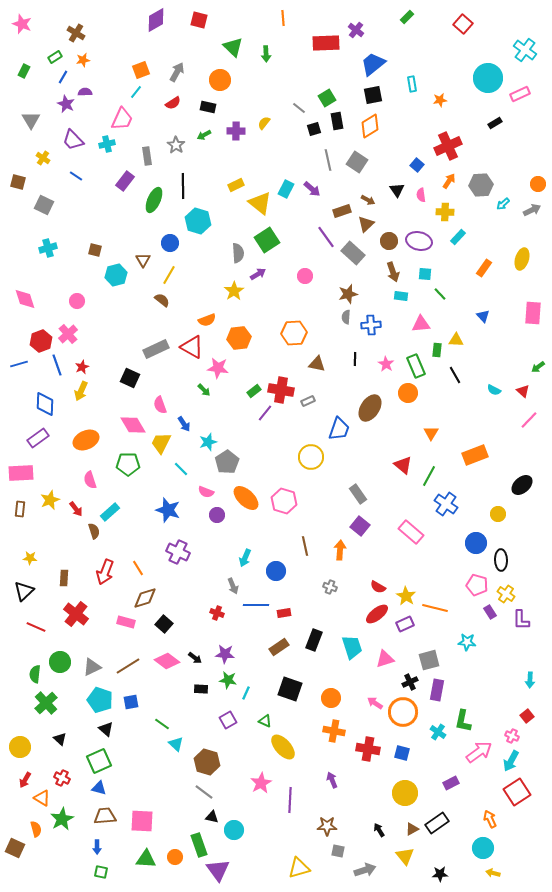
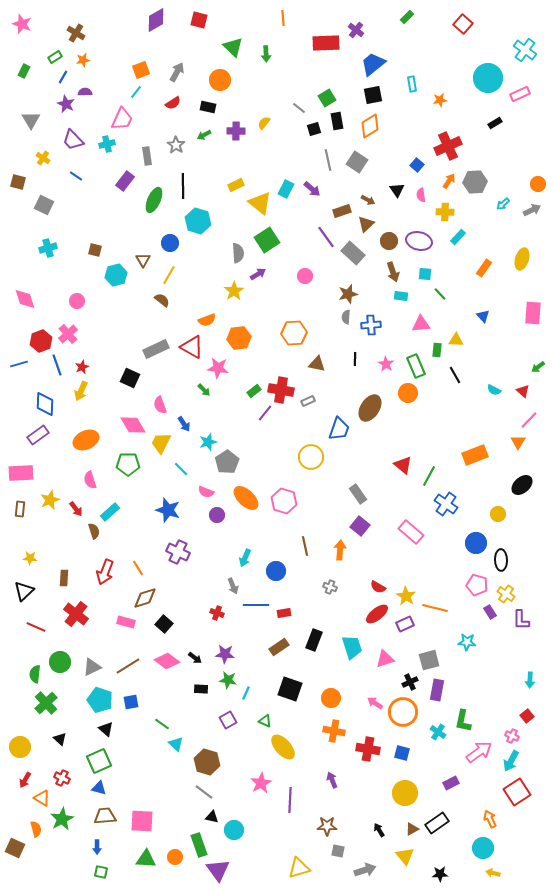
gray hexagon at (481, 185): moved 6 px left, 3 px up
orange triangle at (431, 433): moved 87 px right, 9 px down
purple rectangle at (38, 438): moved 3 px up
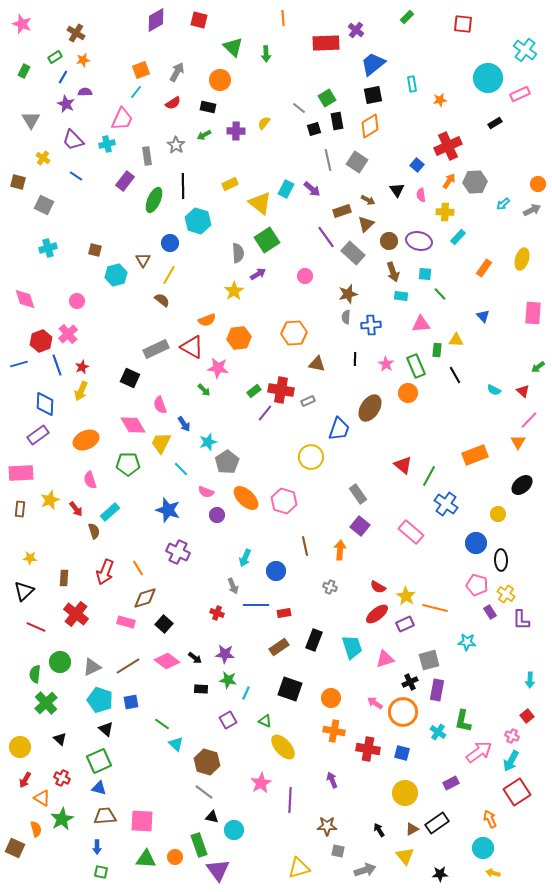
red square at (463, 24): rotated 36 degrees counterclockwise
yellow rectangle at (236, 185): moved 6 px left, 1 px up
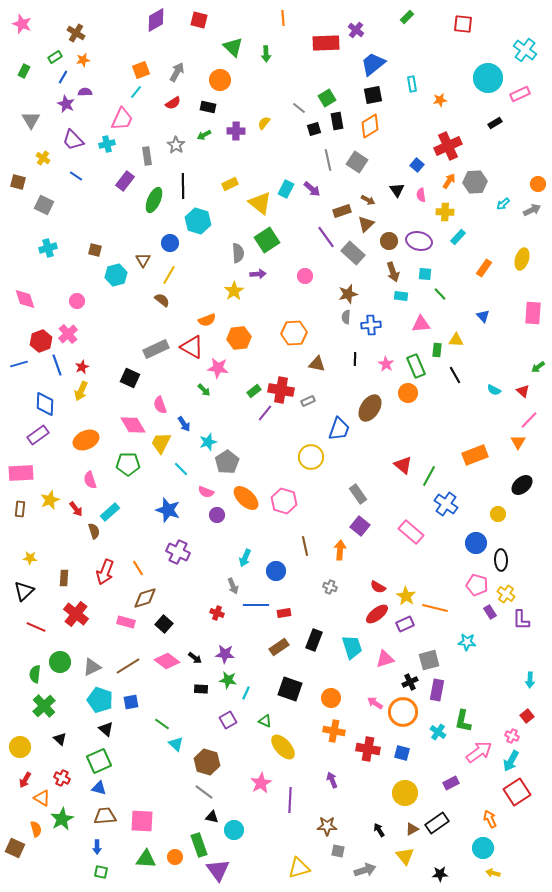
purple arrow at (258, 274): rotated 28 degrees clockwise
green cross at (46, 703): moved 2 px left, 3 px down
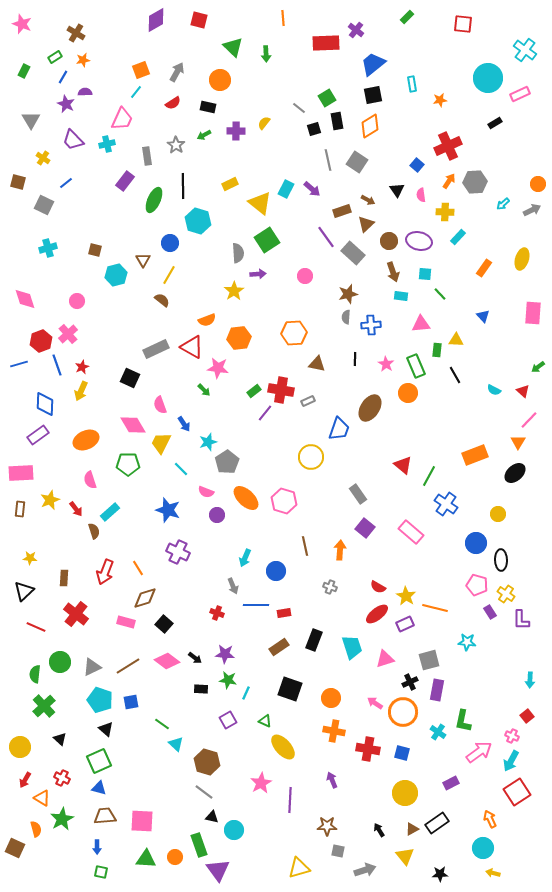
blue line at (76, 176): moved 10 px left, 7 px down; rotated 72 degrees counterclockwise
black ellipse at (522, 485): moved 7 px left, 12 px up
purple square at (360, 526): moved 5 px right, 2 px down
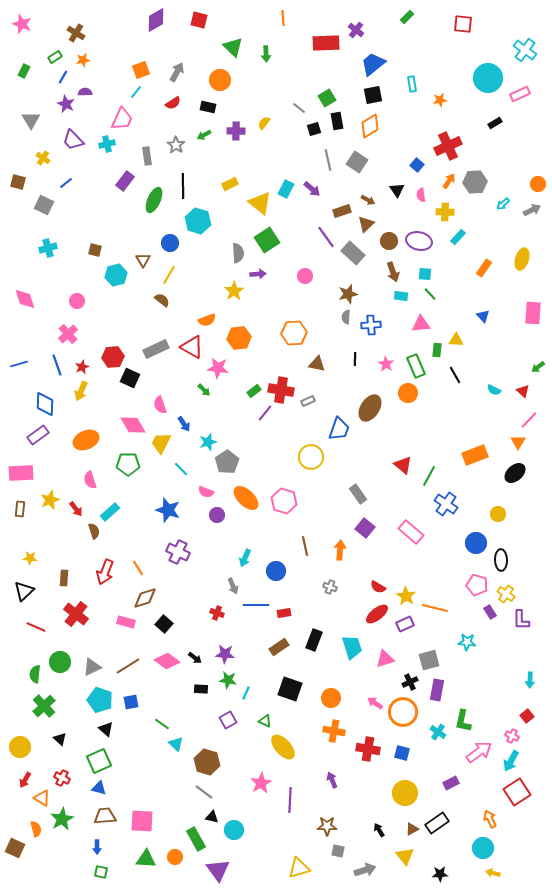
green line at (440, 294): moved 10 px left
red hexagon at (41, 341): moved 72 px right, 16 px down; rotated 15 degrees clockwise
green rectangle at (199, 845): moved 3 px left, 6 px up; rotated 10 degrees counterclockwise
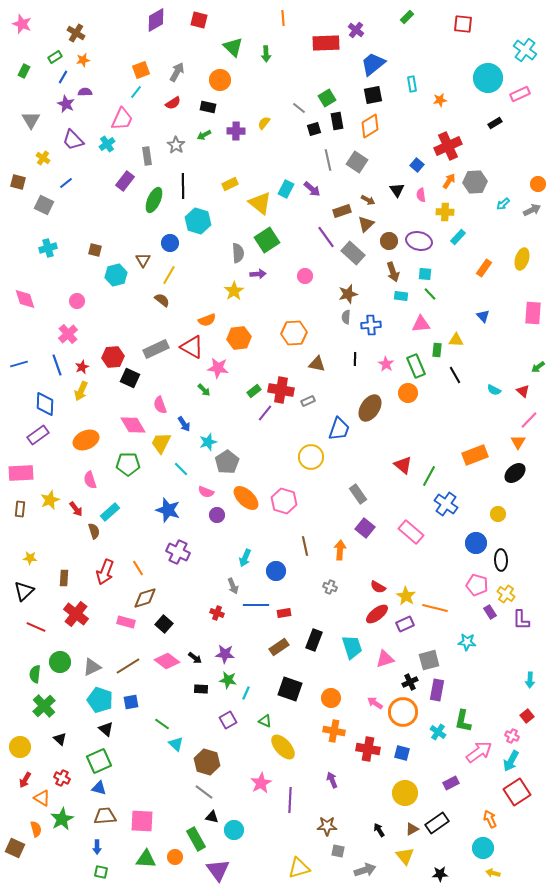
cyan cross at (107, 144): rotated 21 degrees counterclockwise
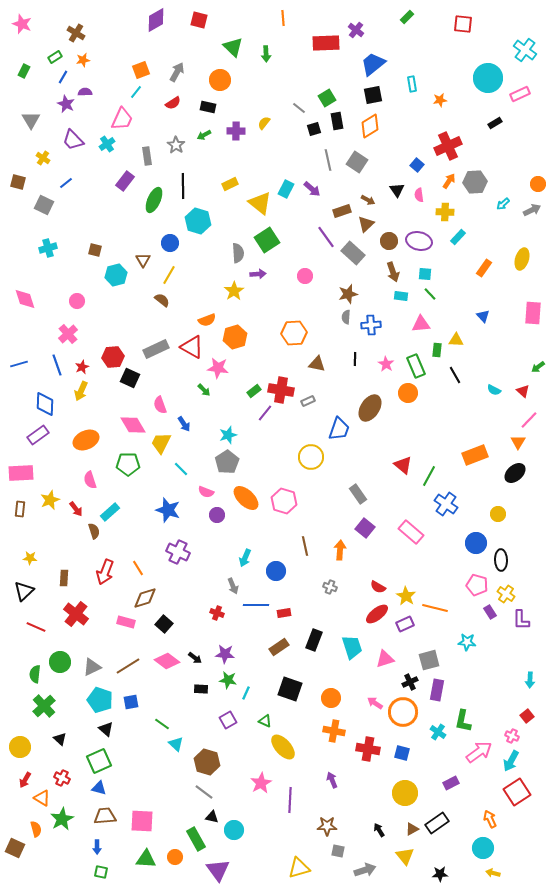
pink semicircle at (421, 195): moved 2 px left
orange hexagon at (239, 338): moved 4 px left, 1 px up; rotated 10 degrees counterclockwise
cyan star at (208, 442): moved 20 px right, 7 px up
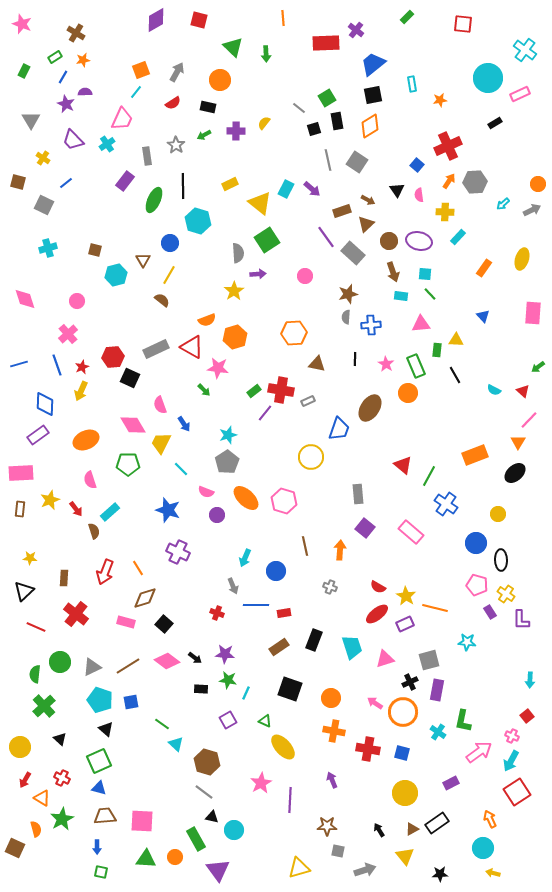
gray rectangle at (358, 494): rotated 30 degrees clockwise
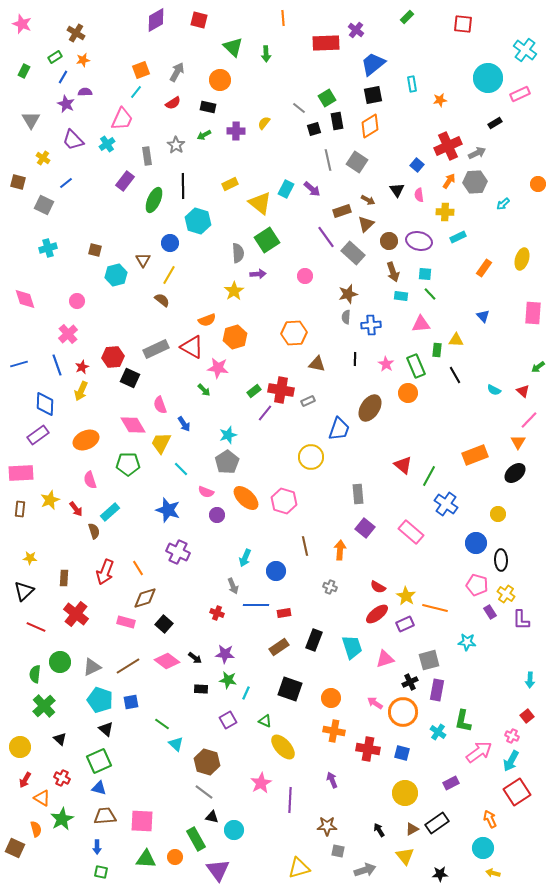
gray arrow at (532, 210): moved 55 px left, 57 px up
cyan rectangle at (458, 237): rotated 21 degrees clockwise
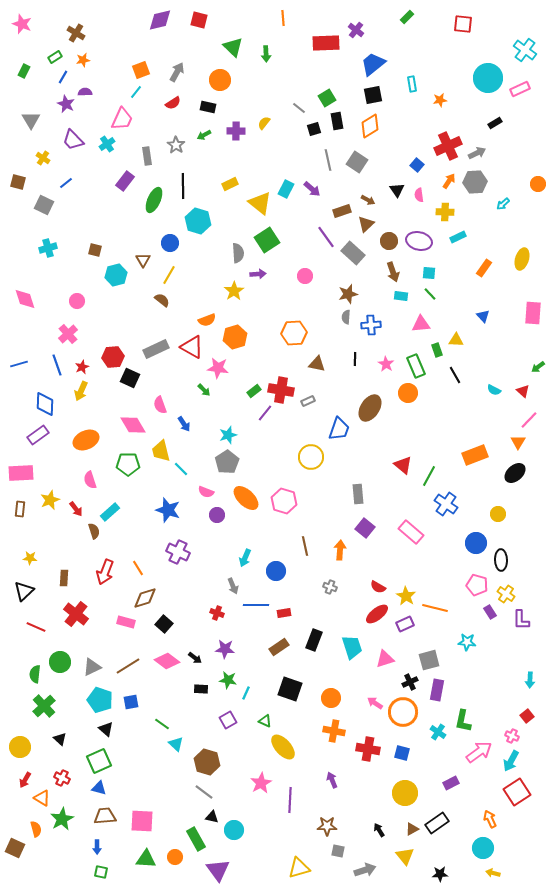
purple diamond at (156, 20): moved 4 px right; rotated 15 degrees clockwise
pink rectangle at (520, 94): moved 5 px up
cyan square at (425, 274): moved 4 px right, 1 px up
green rectangle at (437, 350): rotated 24 degrees counterclockwise
yellow trapezoid at (161, 443): moved 8 px down; rotated 40 degrees counterclockwise
purple star at (225, 654): moved 5 px up
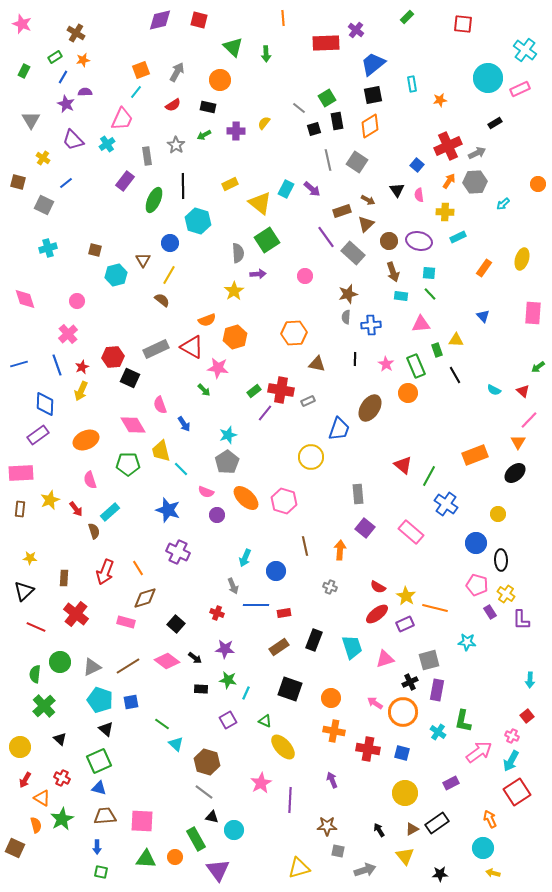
red semicircle at (173, 103): moved 2 px down
black square at (164, 624): moved 12 px right
orange semicircle at (36, 829): moved 4 px up
